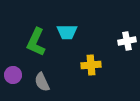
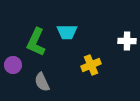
white cross: rotated 12 degrees clockwise
yellow cross: rotated 18 degrees counterclockwise
purple circle: moved 10 px up
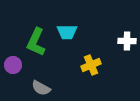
gray semicircle: moved 1 px left, 6 px down; rotated 36 degrees counterclockwise
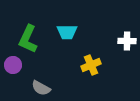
green L-shape: moved 8 px left, 3 px up
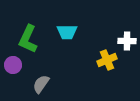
yellow cross: moved 16 px right, 5 px up
gray semicircle: moved 4 px up; rotated 96 degrees clockwise
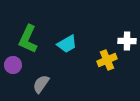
cyan trapezoid: moved 12 px down; rotated 30 degrees counterclockwise
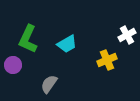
white cross: moved 6 px up; rotated 30 degrees counterclockwise
gray semicircle: moved 8 px right
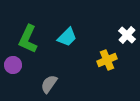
white cross: rotated 18 degrees counterclockwise
cyan trapezoid: moved 7 px up; rotated 15 degrees counterclockwise
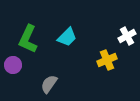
white cross: moved 1 px down; rotated 18 degrees clockwise
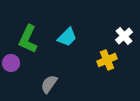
white cross: moved 3 px left; rotated 12 degrees counterclockwise
purple circle: moved 2 px left, 2 px up
